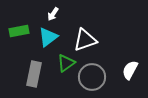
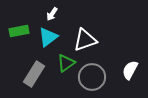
white arrow: moved 1 px left
gray rectangle: rotated 20 degrees clockwise
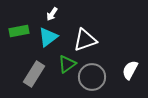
green triangle: moved 1 px right, 1 px down
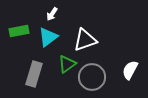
gray rectangle: rotated 15 degrees counterclockwise
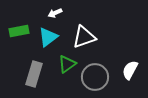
white arrow: moved 3 px right, 1 px up; rotated 32 degrees clockwise
white triangle: moved 1 px left, 3 px up
gray circle: moved 3 px right
